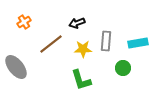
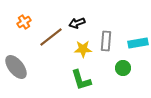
brown line: moved 7 px up
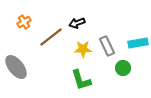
gray rectangle: moved 1 px right, 5 px down; rotated 30 degrees counterclockwise
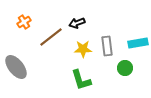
gray rectangle: rotated 18 degrees clockwise
green circle: moved 2 px right
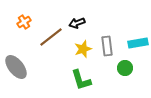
yellow star: rotated 18 degrees counterclockwise
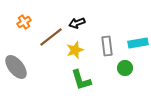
yellow star: moved 8 px left, 1 px down
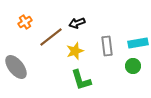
orange cross: moved 1 px right
yellow star: moved 1 px down
green circle: moved 8 px right, 2 px up
